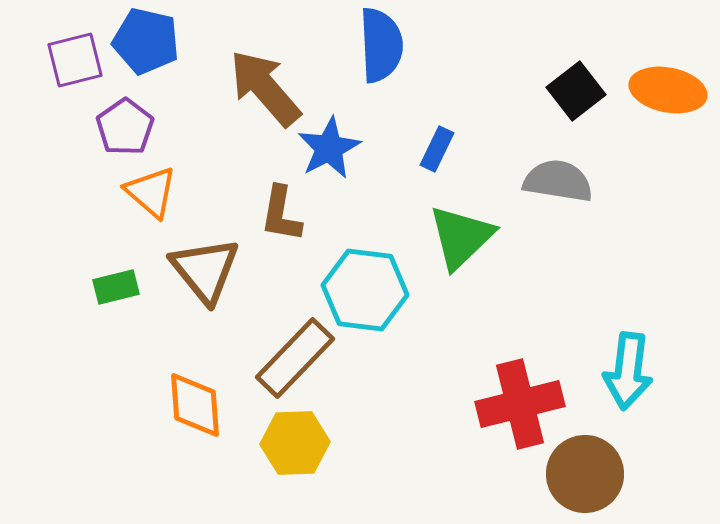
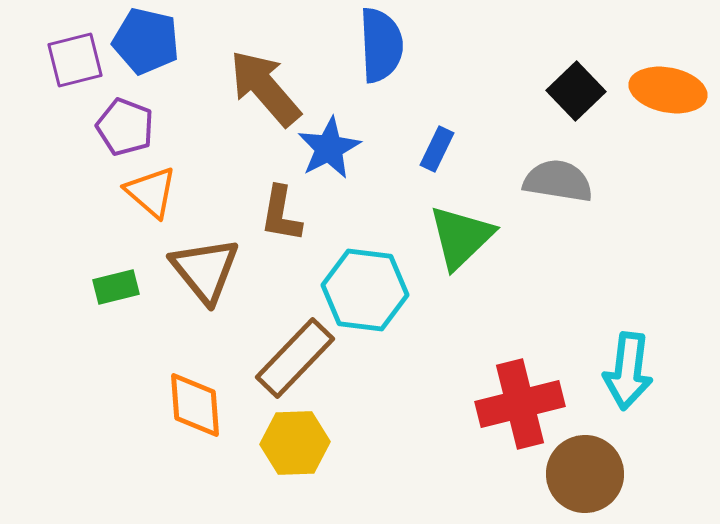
black square: rotated 6 degrees counterclockwise
purple pentagon: rotated 16 degrees counterclockwise
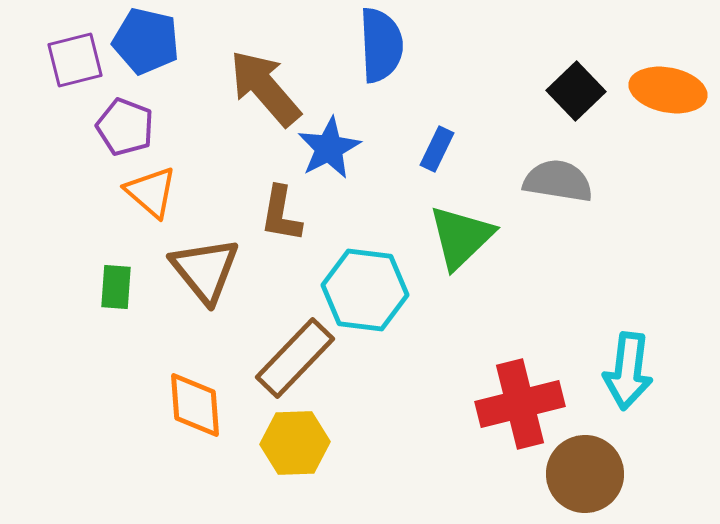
green rectangle: rotated 72 degrees counterclockwise
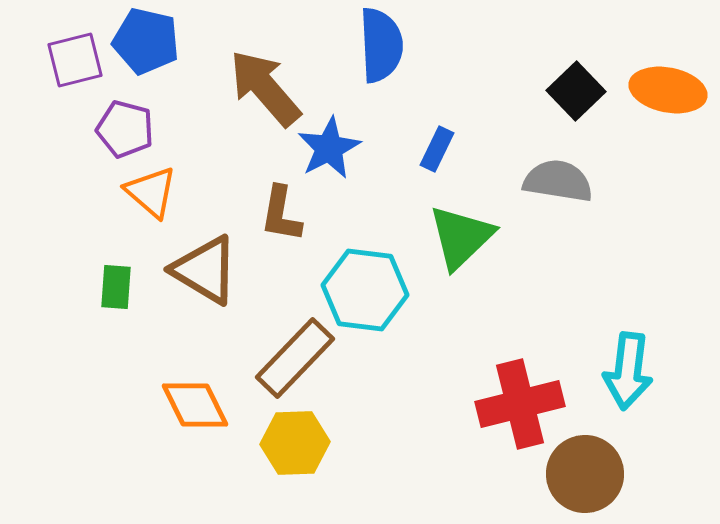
purple pentagon: moved 2 px down; rotated 6 degrees counterclockwise
brown triangle: rotated 20 degrees counterclockwise
orange diamond: rotated 22 degrees counterclockwise
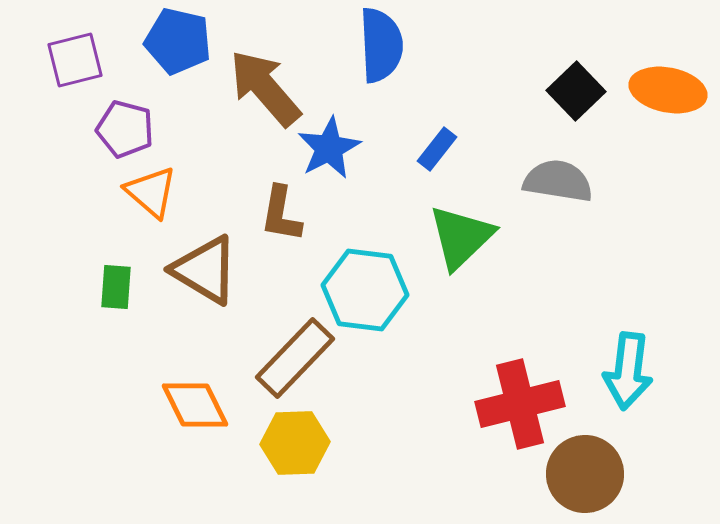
blue pentagon: moved 32 px right
blue rectangle: rotated 12 degrees clockwise
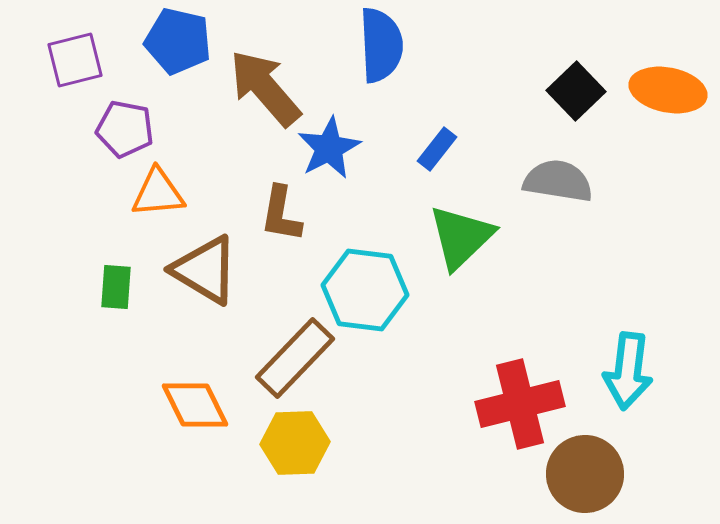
purple pentagon: rotated 4 degrees counterclockwise
orange triangle: moved 7 px right, 1 px down; rotated 46 degrees counterclockwise
